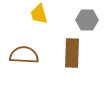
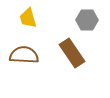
yellow trapezoid: moved 11 px left, 4 px down
brown rectangle: rotated 36 degrees counterclockwise
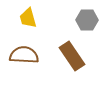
brown rectangle: moved 3 px down
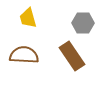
gray hexagon: moved 4 px left, 3 px down
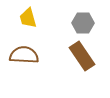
brown rectangle: moved 10 px right
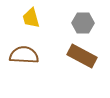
yellow trapezoid: moved 3 px right
brown rectangle: rotated 28 degrees counterclockwise
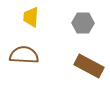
yellow trapezoid: moved 1 px up; rotated 20 degrees clockwise
brown rectangle: moved 7 px right, 10 px down
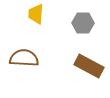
yellow trapezoid: moved 5 px right, 3 px up
brown semicircle: moved 3 px down
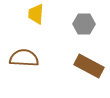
gray hexagon: moved 1 px right, 1 px down
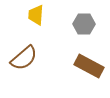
yellow trapezoid: moved 1 px down
brown semicircle: rotated 136 degrees clockwise
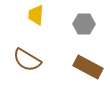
brown semicircle: moved 3 px right, 2 px down; rotated 72 degrees clockwise
brown rectangle: moved 1 px left, 1 px down
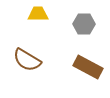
yellow trapezoid: moved 2 px right, 1 px up; rotated 85 degrees clockwise
